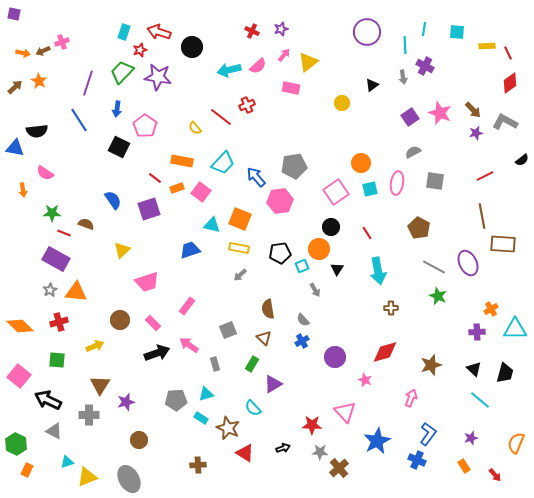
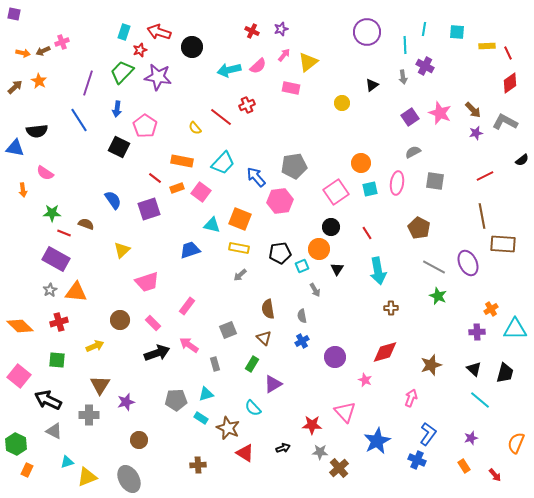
gray semicircle at (303, 320): moved 1 px left, 4 px up; rotated 32 degrees clockwise
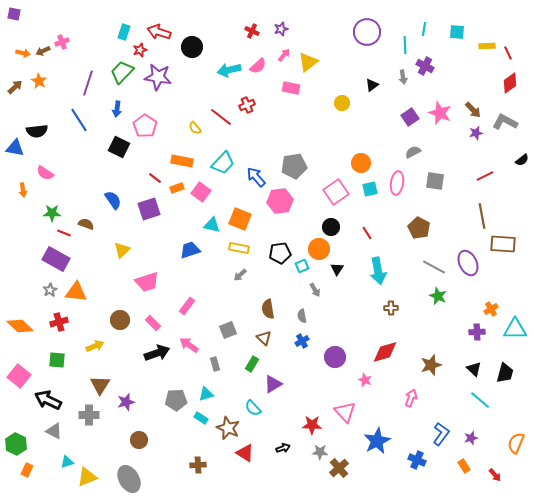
blue L-shape at (428, 434): moved 13 px right
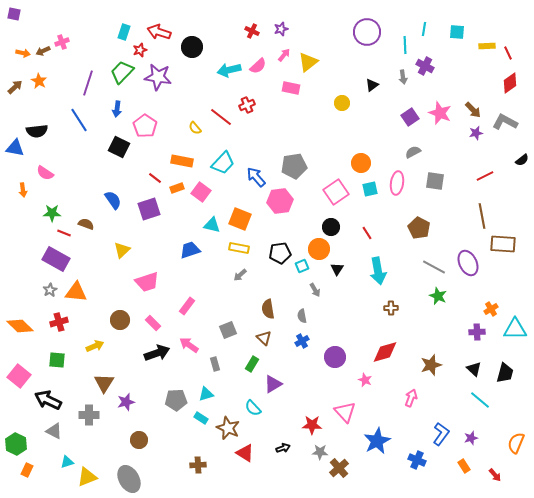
brown triangle at (100, 385): moved 4 px right, 2 px up
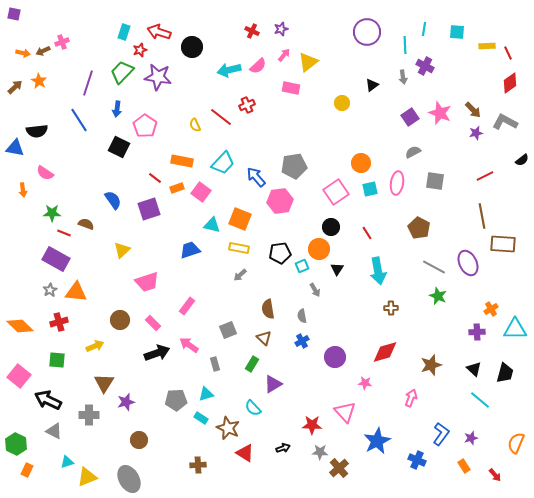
yellow semicircle at (195, 128): moved 3 px up; rotated 16 degrees clockwise
pink star at (365, 380): moved 3 px down; rotated 16 degrees counterclockwise
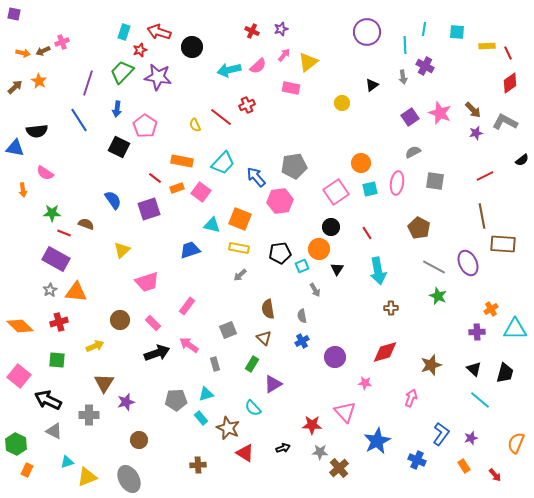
cyan rectangle at (201, 418): rotated 16 degrees clockwise
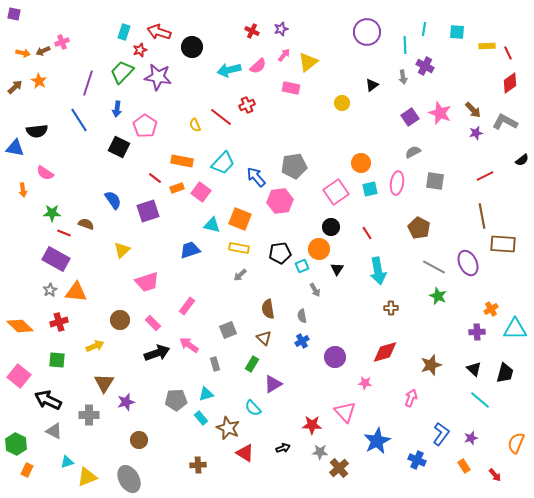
purple square at (149, 209): moved 1 px left, 2 px down
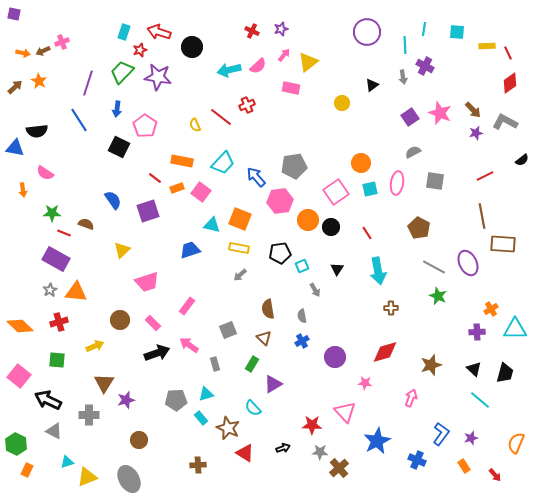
orange circle at (319, 249): moved 11 px left, 29 px up
purple star at (126, 402): moved 2 px up
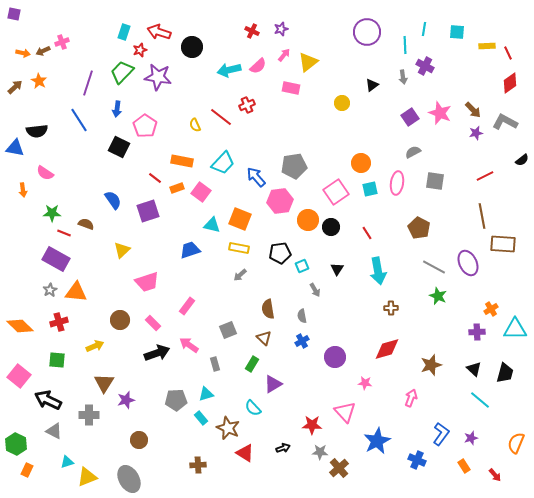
red diamond at (385, 352): moved 2 px right, 3 px up
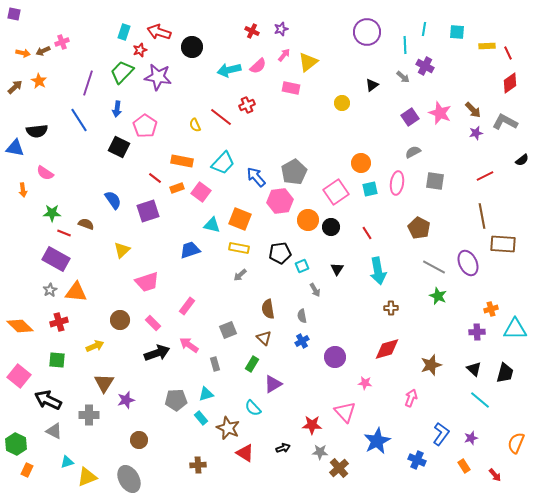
gray arrow at (403, 77): rotated 40 degrees counterclockwise
gray pentagon at (294, 166): moved 6 px down; rotated 20 degrees counterclockwise
orange cross at (491, 309): rotated 16 degrees clockwise
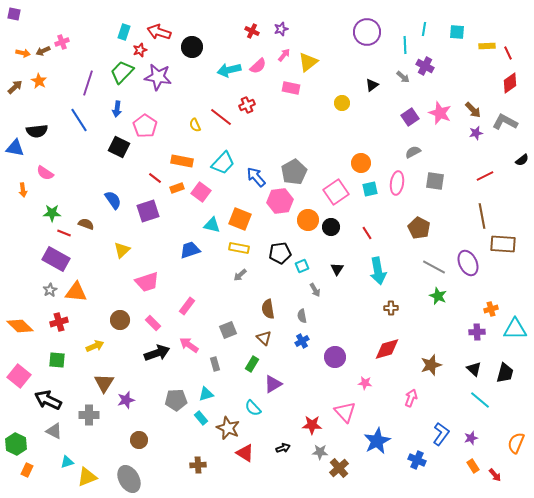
orange rectangle at (464, 466): moved 9 px right
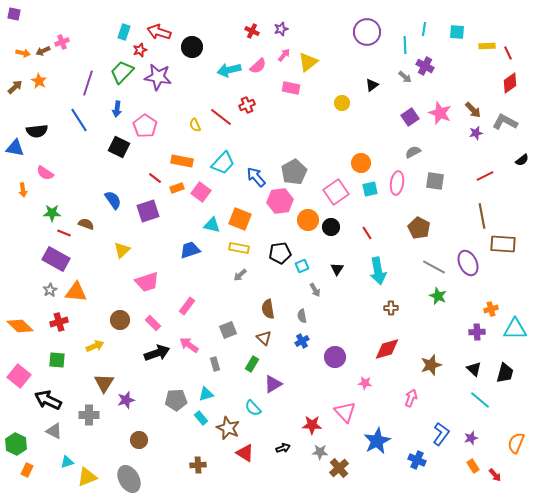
gray arrow at (403, 77): moved 2 px right
